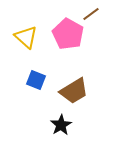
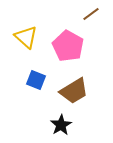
pink pentagon: moved 12 px down
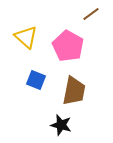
brown trapezoid: rotated 48 degrees counterclockwise
black star: rotated 25 degrees counterclockwise
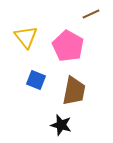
brown line: rotated 12 degrees clockwise
yellow triangle: rotated 10 degrees clockwise
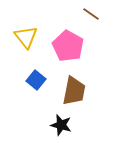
brown line: rotated 60 degrees clockwise
blue square: rotated 18 degrees clockwise
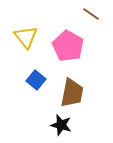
brown trapezoid: moved 2 px left, 2 px down
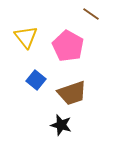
brown trapezoid: rotated 60 degrees clockwise
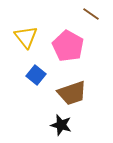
blue square: moved 5 px up
